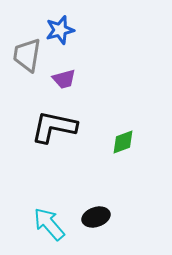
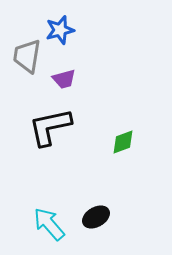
gray trapezoid: moved 1 px down
black L-shape: moved 4 px left; rotated 24 degrees counterclockwise
black ellipse: rotated 12 degrees counterclockwise
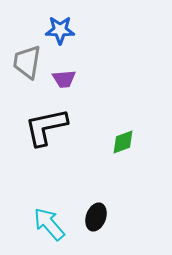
blue star: rotated 16 degrees clockwise
gray trapezoid: moved 6 px down
purple trapezoid: rotated 10 degrees clockwise
black L-shape: moved 4 px left
black ellipse: rotated 40 degrees counterclockwise
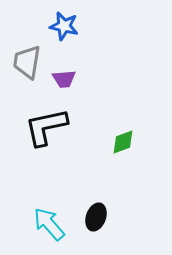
blue star: moved 4 px right, 4 px up; rotated 12 degrees clockwise
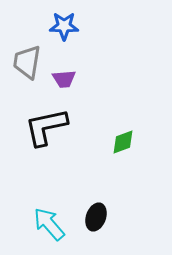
blue star: rotated 12 degrees counterclockwise
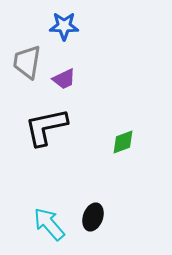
purple trapezoid: rotated 20 degrees counterclockwise
black ellipse: moved 3 px left
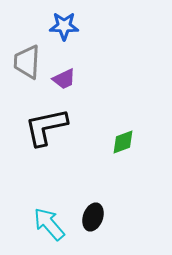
gray trapezoid: rotated 6 degrees counterclockwise
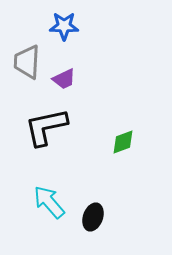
cyan arrow: moved 22 px up
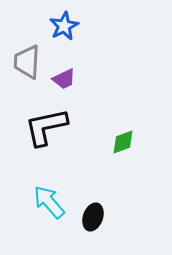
blue star: rotated 28 degrees counterclockwise
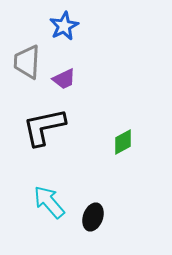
black L-shape: moved 2 px left
green diamond: rotated 8 degrees counterclockwise
